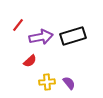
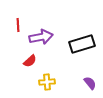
red line: rotated 40 degrees counterclockwise
black rectangle: moved 9 px right, 8 px down
purple semicircle: moved 21 px right
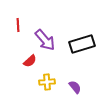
purple arrow: moved 4 px right, 3 px down; rotated 60 degrees clockwise
purple semicircle: moved 15 px left, 4 px down
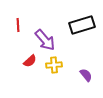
black rectangle: moved 19 px up
yellow cross: moved 7 px right, 17 px up
purple semicircle: moved 11 px right, 12 px up
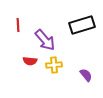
red semicircle: rotated 48 degrees clockwise
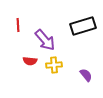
black rectangle: moved 1 px right, 1 px down
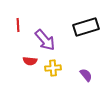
black rectangle: moved 3 px right, 1 px down
yellow cross: moved 1 px left, 3 px down
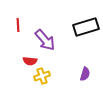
yellow cross: moved 11 px left, 8 px down; rotated 14 degrees counterclockwise
purple semicircle: moved 1 px left, 1 px up; rotated 56 degrees clockwise
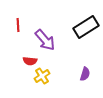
black rectangle: rotated 15 degrees counterclockwise
yellow cross: rotated 14 degrees counterclockwise
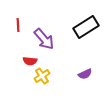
purple arrow: moved 1 px left, 1 px up
purple semicircle: rotated 48 degrees clockwise
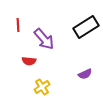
red semicircle: moved 1 px left
yellow cross: moved 11 px down
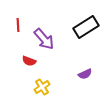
red semicircle: rotated 16 degrees clockwise
